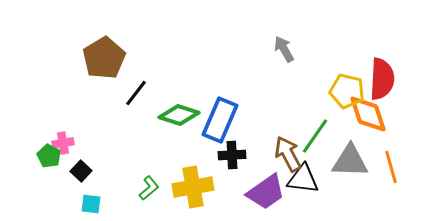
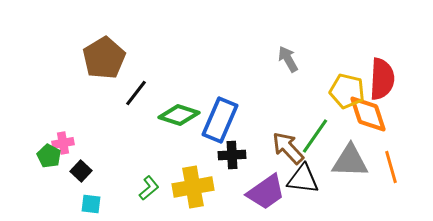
gray arrow: moved 4 px right, 10 px down
brown arrow: moved 6 px up; rotated 15 degrees counterclockwise
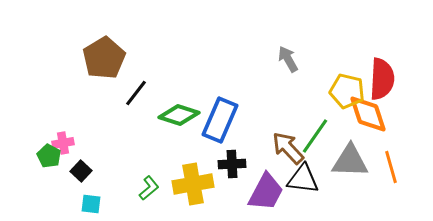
black cross: moved 9 px down
yellow cross: moved 3 px up
purple trapezoid: rotated 27 degrees counterclockwise
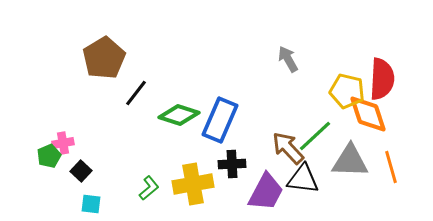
green line: rotated 12 degrees clockwise
green pentagon: rotated 20 degrees clockwise
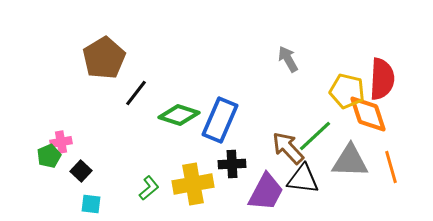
pink cross: moved 2 px left, 1 px up
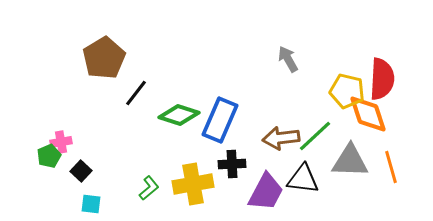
brown arrow: moved 7 px left, 10 px up; rotated 54 degrees counterclockwise
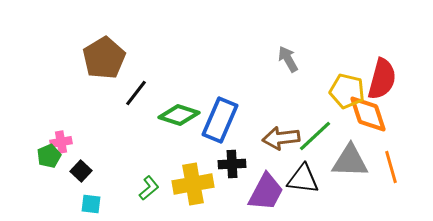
red semicircle: rotated 12 degrees clockwise
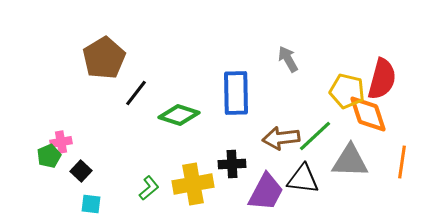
blue rectangle: moved 16 px right, 27 px up; rotated 24 degrees counterclockwise
orange line: moved 11 px right, 5 px up; rotated 24 degrees clockwise
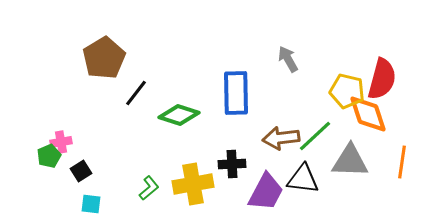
black square: rotated 15 degrees clockwise
